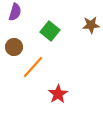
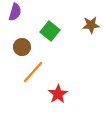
brown circle: moved 8 px right
orange line: moved 5 px down
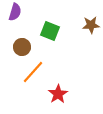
green square: rotated 18 degrees counterclockwise
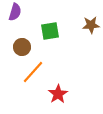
green square: rotated 30 degrees counterclockwise
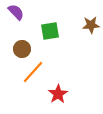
purple semicircle: moved 1 px right; rotated 60 degrees counterclockwise
brown circle: moved 2 px down
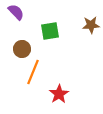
orange line: rotated 20 degrees counterclockwise
red star: moved 1 px right
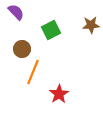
green square: moved 1 px right, 1 px up; rotated 18 degrees counterclockwise
